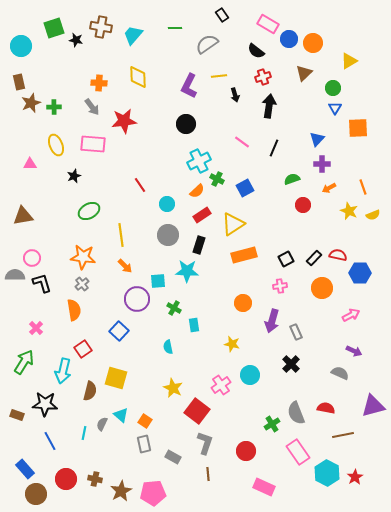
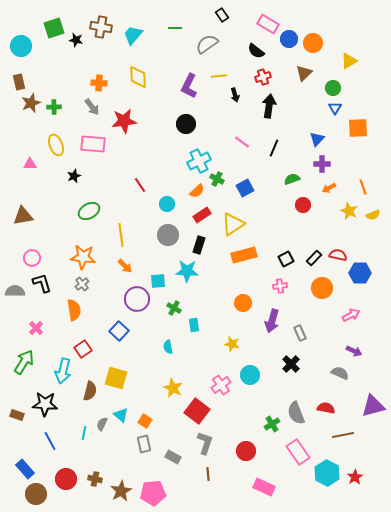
gray semicircle at (15, 275): moved 16 px down
gray rectangle at (296, 332): moved 4 px right, 1 px down
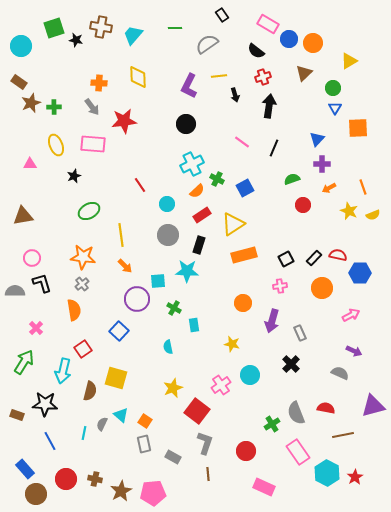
brown rectangle at (19, 82): rotated 42 degrees counterclockwise
cyan cross at (199, 161): moved 7 px left, 3 px down
yellow star at (173, 388): rotated 24 degrees clockwise
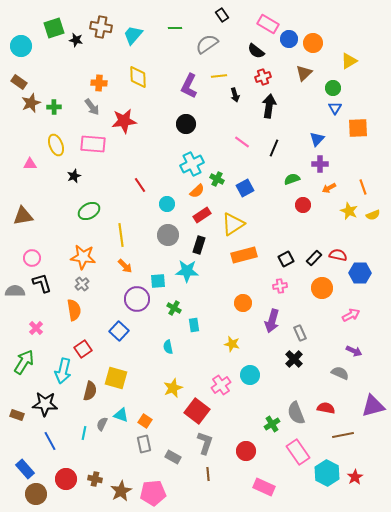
purple cross at (322, 164): moved 2 px left
black cross at (291, 364): moved 3 px right, 5 px up
cyan triangle at (121, 415): rotated 21 degrees counterclockwise
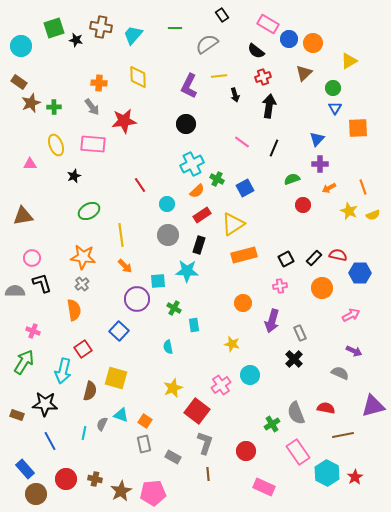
pink cross at (36, 328): moved 3 px left, 3 px down; rotated 24 degrees counterclockwise
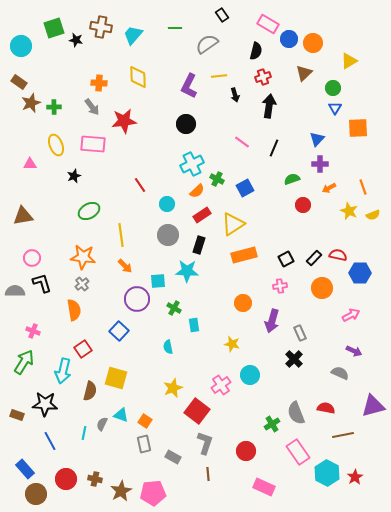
black semicircle at (256, 51): rotated 114 degrees counterclockwise
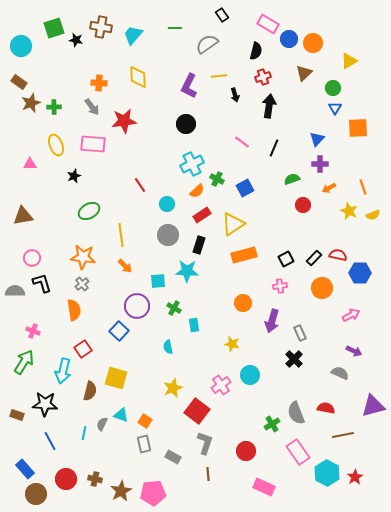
purple circle at (137, 299): moved 7 px down
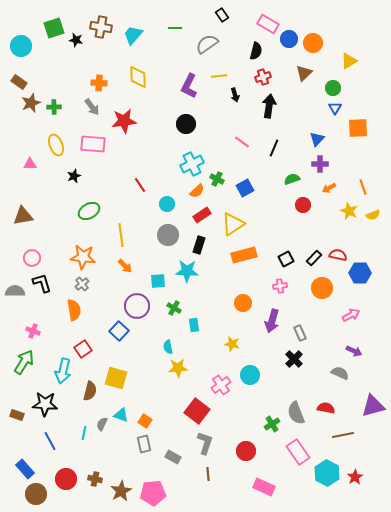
yellow star at (173, 388): moved 5 px right, 20 px up; rotated 18 degrees clockwise
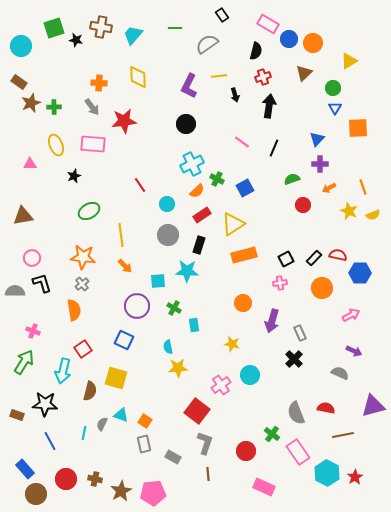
pink cross at (280, 286): moved 3 px up
blue square at (119, 331): moved 5 px right, 9 px down; rotated 18 degrees counterclockwise
green cross at (272, 424): moved 10 px down; rotated 21 degrees counterclockwise
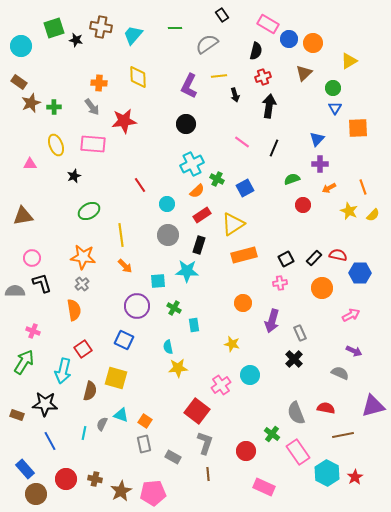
yellow semicircle at (373, 215): rotated 24 degrees counterclockwise
